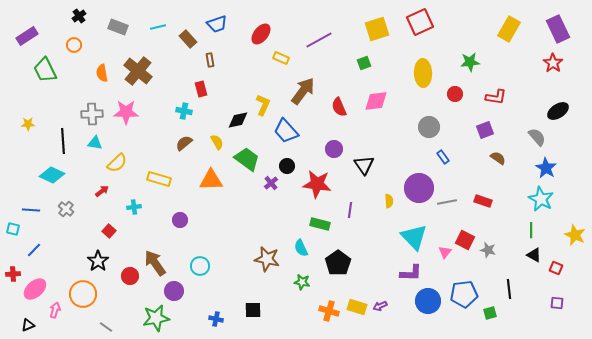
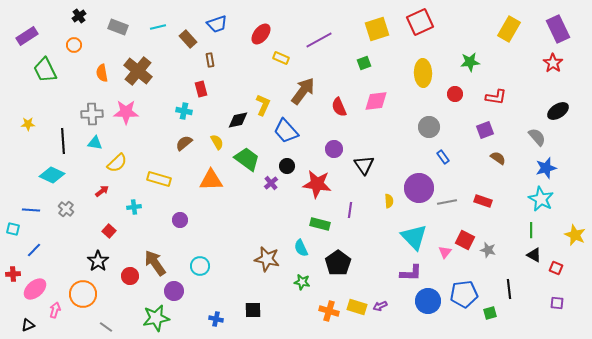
blue star at (546, 168): rotated 25 degrees clockwise
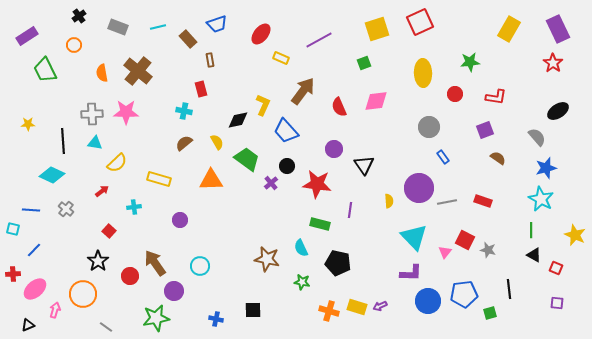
black pentagon at (338, 263): rotated 25 degrees counterclockwise
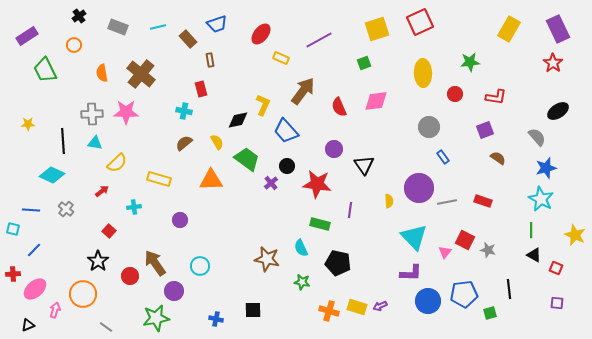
brown cross at (138, 71): moved 3 px right, 3 px down
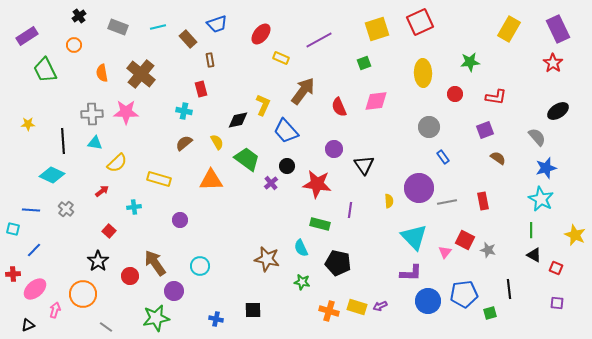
red rectangle at (483, 201): rotated 60 degrees clockwise
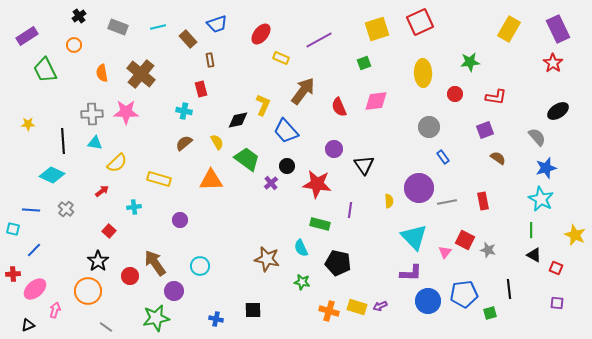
orange circle at (83, 294): moved 5 px right, 3 px up
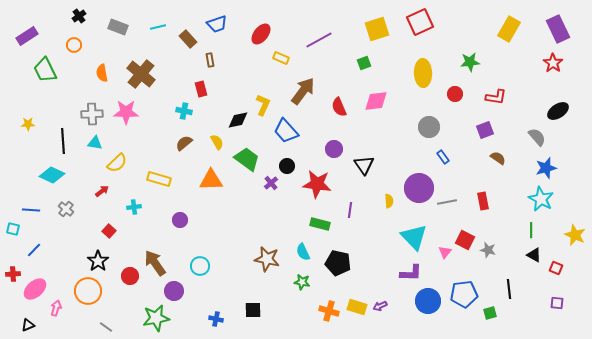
cyan semicircle at (301, 248): moved 2 px right, 4 px down
pink arrow at (55, 310): moved 1 px right, 2 px up
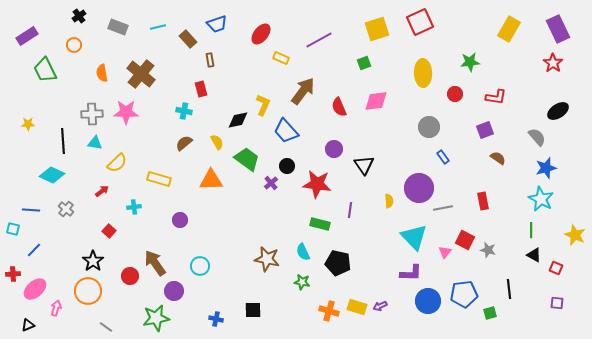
gray line at (447, 202): moved 4 px left, 6 px down
black star at (98, 261): moved 5 px left
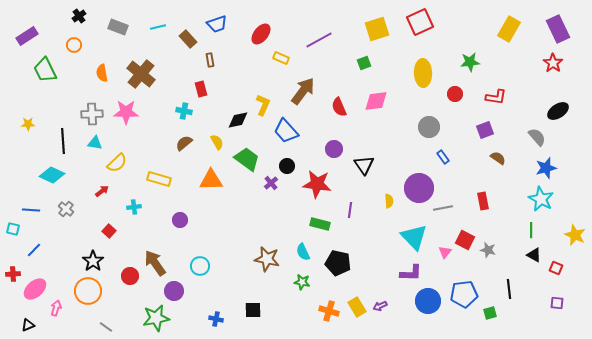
yellow rectangle at (357, 307): rotated 42 degrees clockwise
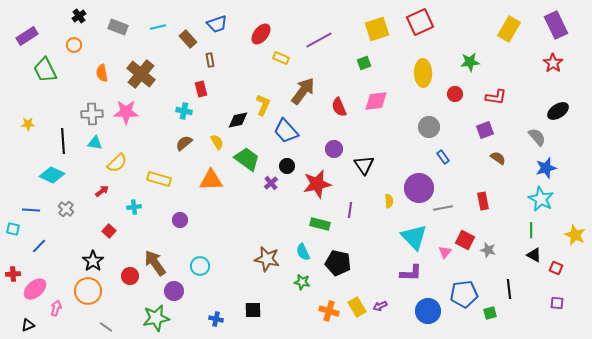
purple rectangle at (558, 29): moved 2 px left, 4 px up
red star at (317, 184): rotated 20 degrees counterclockwise
blue line at (34, 250): moved 5 px right, 4 px up
blue circle at (428, 301): moved 10 px down
